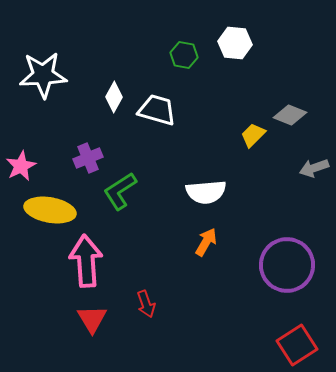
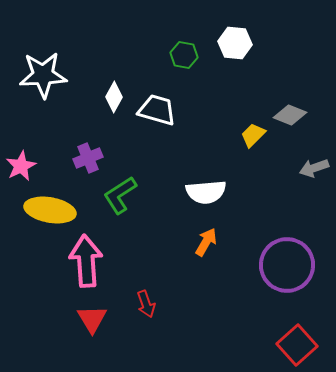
green L-shape: moved 4 px down
red square: rotated 9 degrees counterclockwise
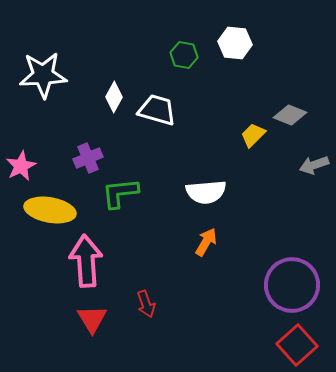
gray arrow: moved 3 px up
green L-shape: moved 2 px up; rotated 27 degrees clockwise
purple circle: moved 5 px right, 20 px down
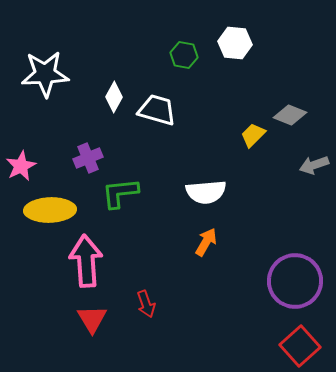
white star: moved 2 px right, 1 px up
yellow ellipse: rotated 12 degrees counterclockwise
purple circle: moved 3 px right, 4 px up
red square: moved 3 px right, 1 px down
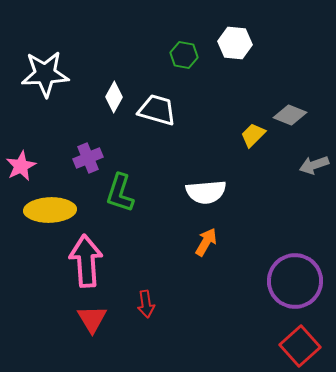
green L-shape: rotated 66 degrees counterclockwise
red arrow: rotated 12 degrees clockwise
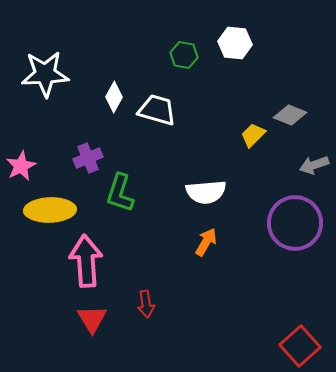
purple circle: moved 58 px up
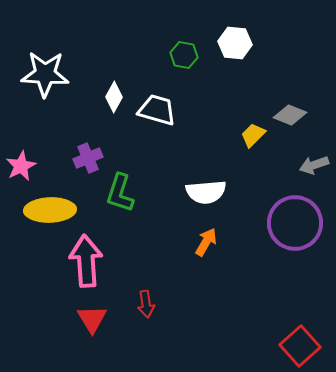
white star: rotated 6 degrees clockwise
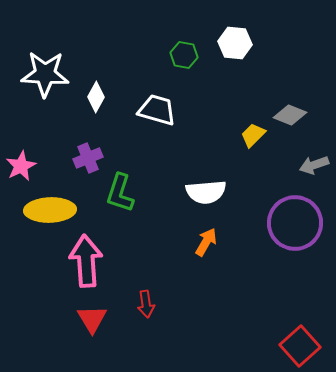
white diamond: moved 18 px left
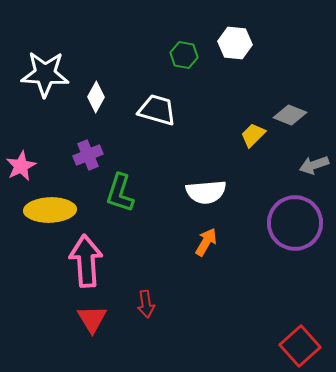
purple cross: moved 3 px up
